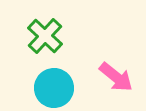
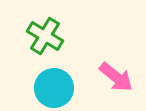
green cross: rotated 12 degrees counterclockwise
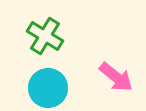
cyan circle: moved 6 px left
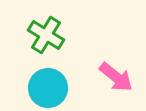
green cross: moved 1 px right, 1 px up
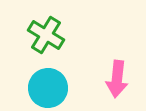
pink arrow: moved 1 px right, 2 px down; rotated 57 degrees clockwise
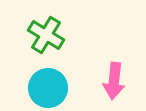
pink arrow: moved 3 px left, 2 px down
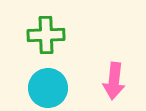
green cross: rotated 33 degrees counterclockwise
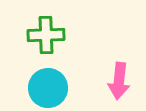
pink arrow: moved 5 px right
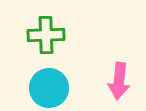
cyan circle: moved 1 px right
